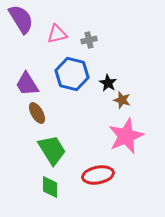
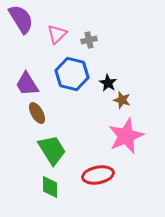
pink triangle: rotated 30 degrees counterclockwise
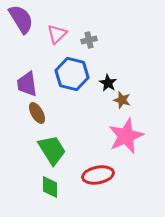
purple trapezoid: rotated 24 degrees clockwise
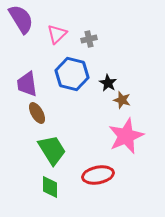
gray cross: moved 1 px up
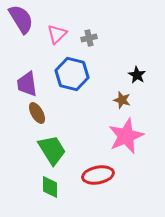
gray cross: moved 1 px up
black star: moved 29 px right, 8 px up
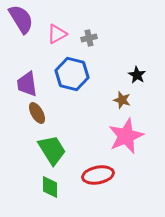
pink triangle: rotated 15 degrees clockwise
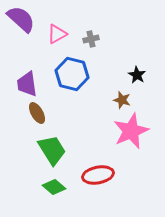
purple semicircle: rotated 16 degrees counterclockwise
gray cross: moved 2 px right, 1 px down
pink star: moved 5 px right, 5 px up
green diamond: moved 4 px right; rotated 50 degrees counterclockwise
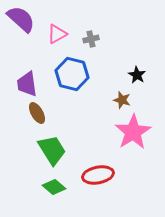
pink star: moved 2 px right, 1 px down; rotated 9 degrees counterclockwise
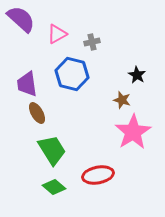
gray cross: moved 1 px right, 3 px down
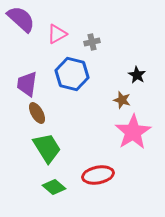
purple trapezoid: rotated 16 degrees clockwise
green trapezoid: moved 5 px left, 2 px up
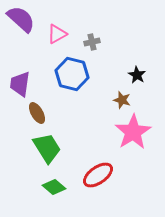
purple trapezoid: moved 7 px left
red ellipse: rotated 24 degrees counterclockwise
